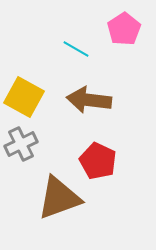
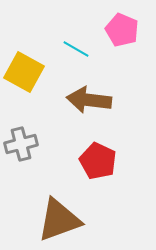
pink pentagon: moved 2 px left, 1 px down; rotated 16 degrees counterclockwise
yellow square: moved 25 px up
gray cross: rotated 12 degrees clockwise
brown triangle: moved 22 px down
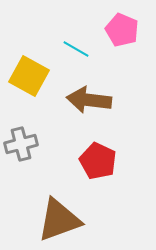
yellow square: moved 5 px right, 4 px down
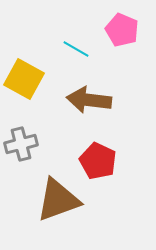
yellow square: moved 5 px left, 3 px down
brown triangle: moved 1 px left, 20 px up
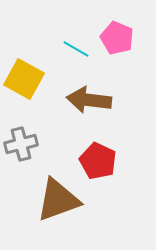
pink pentagon: moved 5 px left, 8 px down
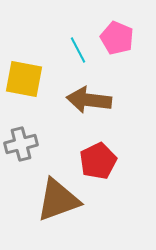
cyan line: moved 2 px right, 1 px down; rotated 32 degrees clockwise
yellow square: rotated 18 degrees counterclockwise
red pentagon: rotated 21 degrees clockwise
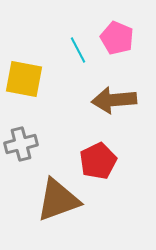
brown arrow: moved 25 px right; rotated 12 degrees counterclockwise
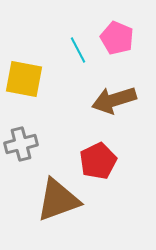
brown arrow: rotated 12 degrees counterclockwise
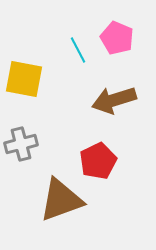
brown triangle: moved 3 px right
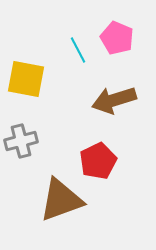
yellow square: moved 2 px right
gray cross: moved 3 px up
